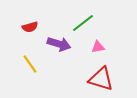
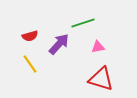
green line: rotated 20 degrees clockwise
red semicircle: moved 9 px down
purple arrow: rotated 65 degrees counterclockwise
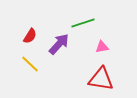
red semicircle: rotated 42 degrees counterclockwise
pink triangle: moved 4 px right
yellow line: rotated 12 degrees counterclockwise
red triangle: rotated 8 degrees counterclockwise
